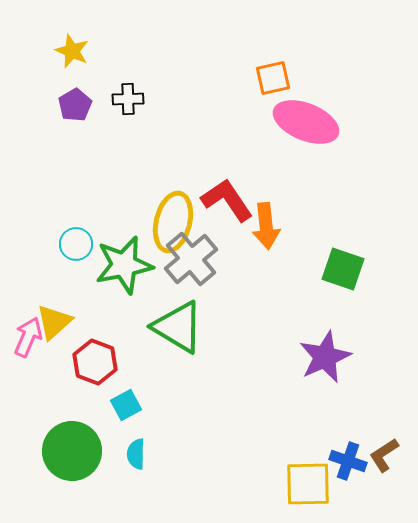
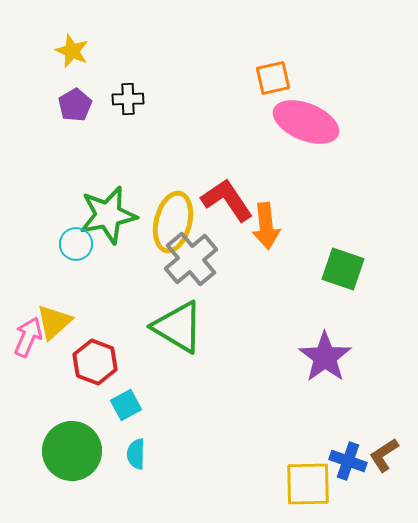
green star: moved 16 px left, 50 px up
purple star: rotated 12 degrees counterclockwise
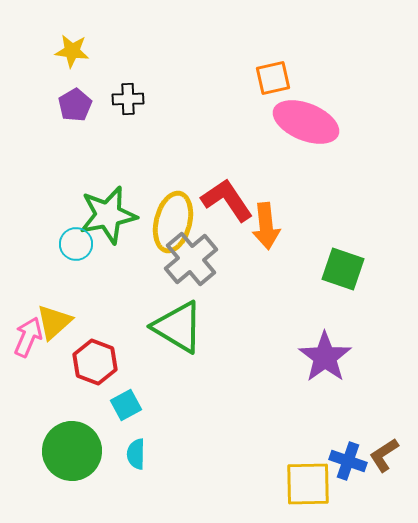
yellow star: rotated 16 degrees counterclockwise
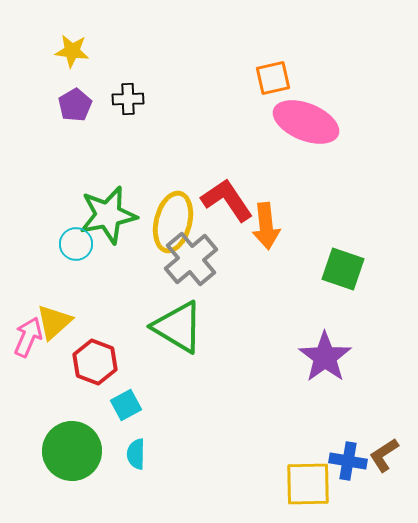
blue cross: rotated 9 degrees counterclockwise
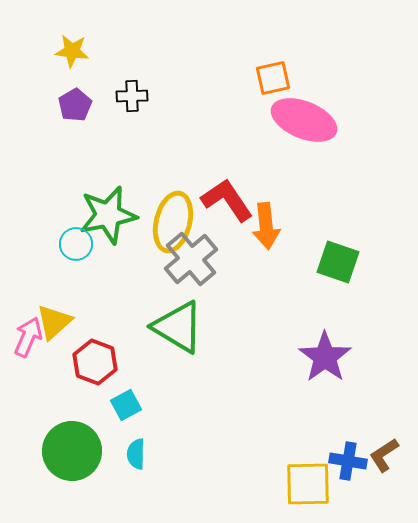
black cross: moved 4 px right, 3 px up
pink ellipse: moved 2 px left, 2 px up
green square: moved 5 px left, 7 px up
